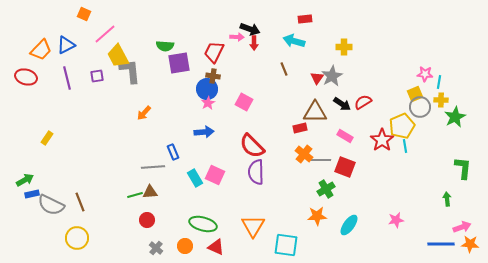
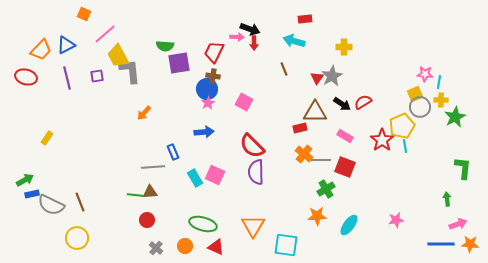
green line at (135, 195): rotated 21 degrees clockwise
pink arrow at (462, 227): moved 4 px left, 3 px up
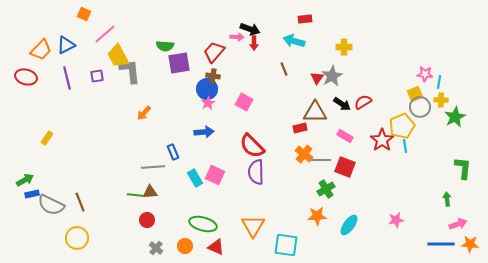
red trapezoid at (214, 52): rotated 15 degrees clockwise
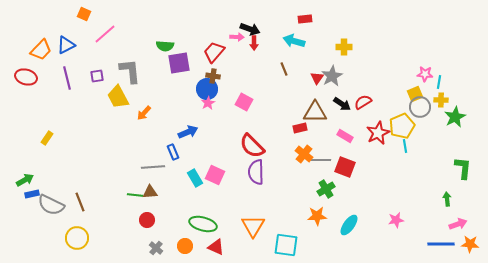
yellow trapezoid at (118, 56): moved 41 px down
blue arrow at (204, 132): moved 16 px left; rotated 18 degrees counterclockwise
red star at (382, 140): moved 4 px left, 7 px up; rotated 10 degrees clockwise
